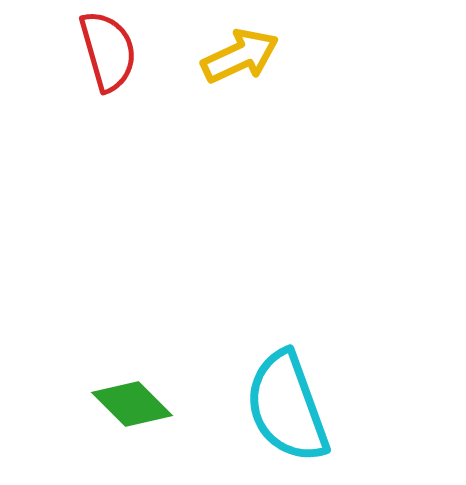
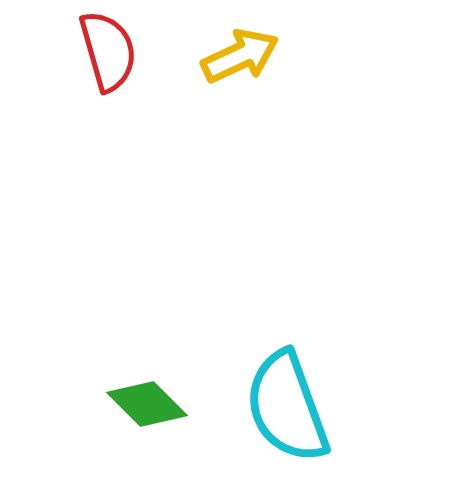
green diamond: moved 15 px right
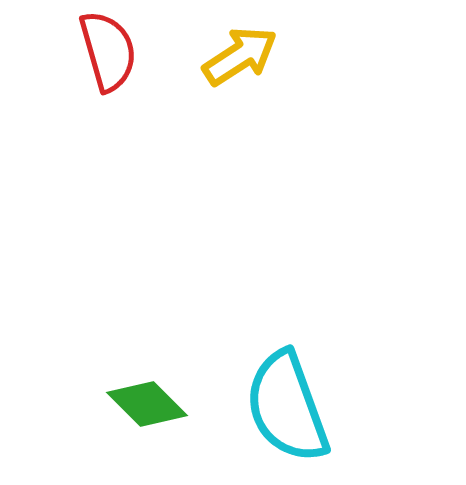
yellow arrow: rotated 8 degrees counterclockwise
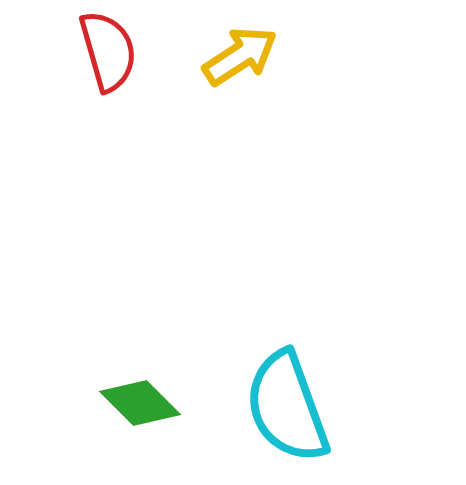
green diamond: moved 7 px left, 1 px up
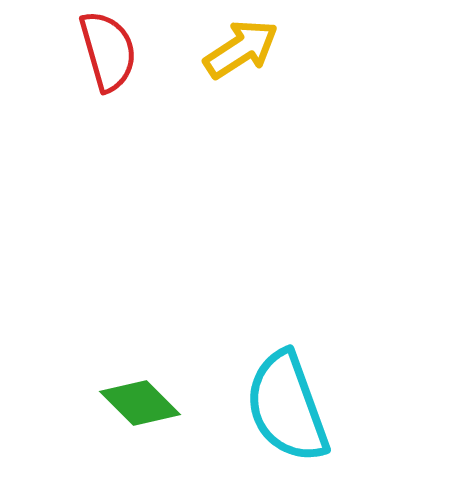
yellow arrow: moved 1 px right, 7 px up
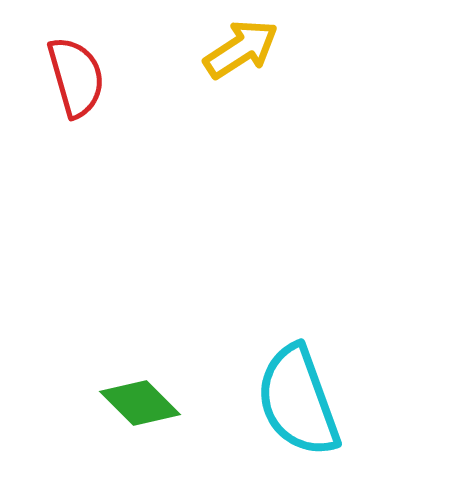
red semicircle: moved 32 px left, 26 px down
cyan semicircle: moved 11 px right, 6 px up
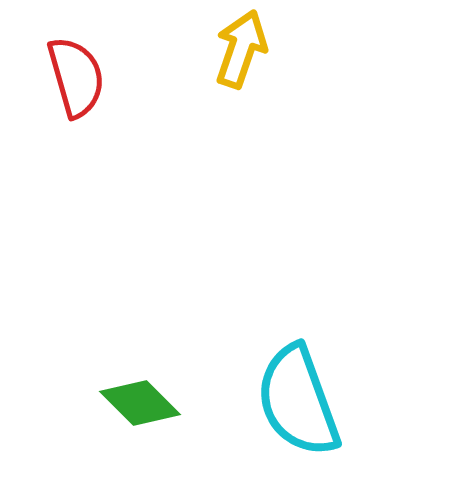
yellow arrow: rotated 38 degrees counterclockwise
